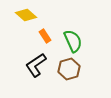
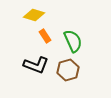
yellow diamond: moved 8 px right; rotated 25 degrees counterclockwise
black L-shape: rotated 125 degrees counterclockwise
brown hexagon: moved 1 px left, 1 px down
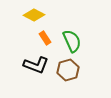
yellow diamond: rotated 10 degrees clockwise
orange rectangle: moved 2 px down
green semicircle: moved 1 px left
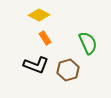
yellow diamond: moved 5 px right
green semicircle: moved 16 px right, 2 px down
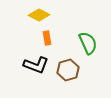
orange rectangle: moved 2 px right; rotated 24 degrees clockwise
